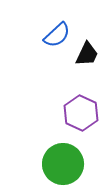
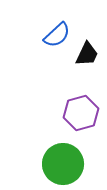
purple hexagon: rotated 20 degrees clockwise
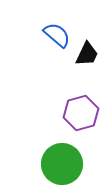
blue semicircle: rotated 96 degrees counterclockwise
green circle: moved 1 px left
